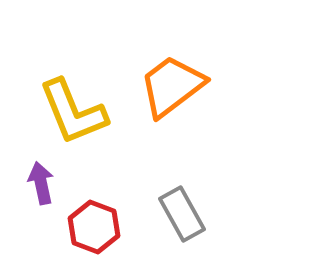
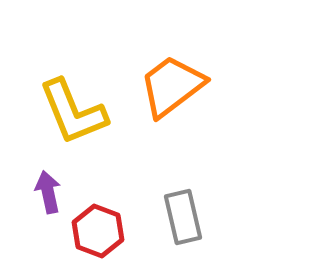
purple arrow: moved 7 px right, 9 px down
gray rectangle: moved 1 px right, 3 px down; rotated 16 degrees clockwise
red hexagon: moved 4 px right, 4 px down
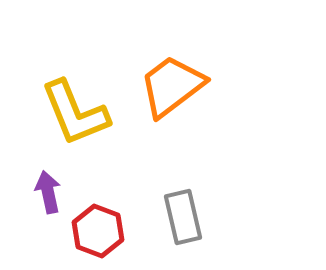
yellow L-shape: moved 2 px right, 1 px down
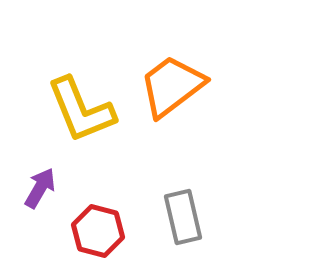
yellow L-shape: moved 6 px right, 3 px up
purple arrow: moved 8 px left, 4 px up; rotated 42 degrees clockwise
red hexagon: rotated 6 degrees counterclockwise
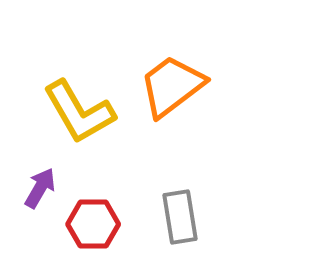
yellow L-shape: moved 2 px left, 2 px down; rotated 8 degrees counterclockwise
gray rectangle: moved 3 px left; rotated 4 degrees clockwise
red hexagon: moved 5 px left, 7 px up; rotated 15 degrees counterclockwise
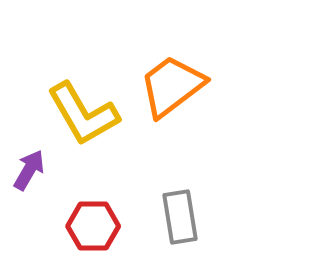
yellow L-shape: moved 4 px right, 2 px down
purple arrow: moved 11 px left, 18 px up
red hexagon: moved 2 px down
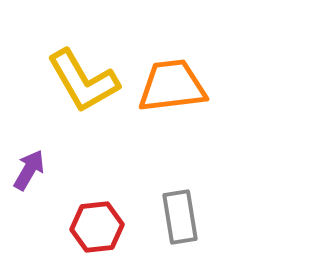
orange trapezoid: rotated 30 degrees clockwise
yellow L-shape: moved 33 px up
red hexagon: moved 4 px right, 1 px down; rotated 6 degrees counterclockwise
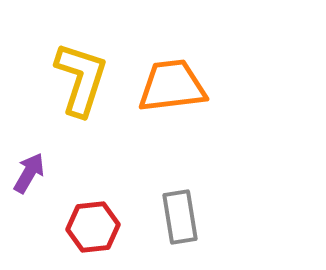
yellow L-shape: moved 2 px left, 2 px up; rotated 132 degrees counterclockwise
purple arrow: moved 3 px down
red hexagon: moved 4 px left
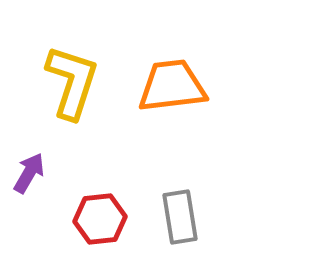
yellow L-shape: moved 9 px left, 3 px down
red hexagon: moved 7 px right, 8 px up
